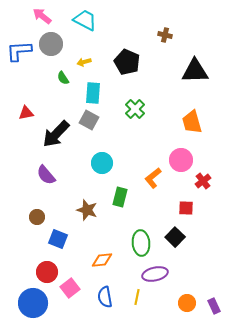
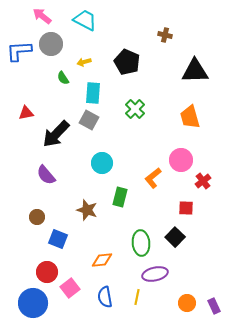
orange trapezoid: moved 2 px left, 5 px up
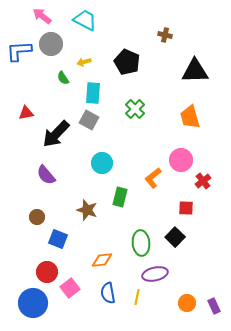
blue semicircle: moved 3 px right, 4 px up
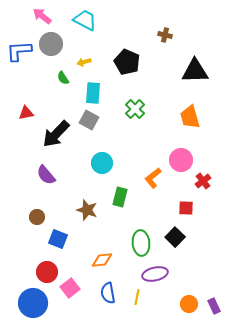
orange circle: moved 2 px right, 1 px down
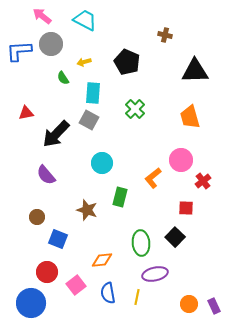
pink square: moved 6 px right, 3 px up
blue circle: moved 2 px left
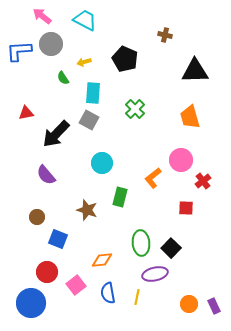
black pentagon: moved 2 px left, 3 px up
black square: moved 4 px left, 11 px down
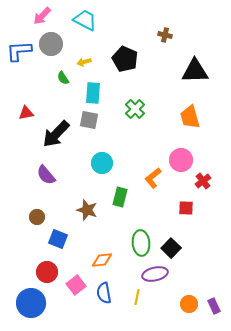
pink arrow: rotated 84 degrees counterclockwise
gray square: rotated 18 degrees counterclockwise
blue semicircle: moved 4 px left
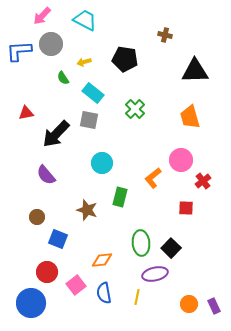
black pentagon: rotated 15 degrees counterclockwise
cyan rectangle: rotated 55 degrees counterclockwise
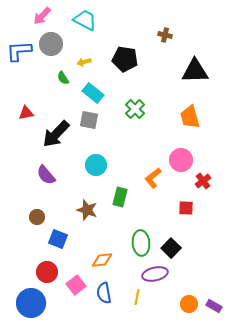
cyan circle: moved 6 px left, 2 px down
purple rectangle: rotated 35 degrees counterclockwise
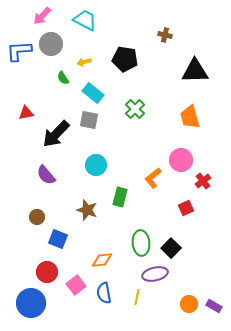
red square: rotated 28 degrees counterclockwise
